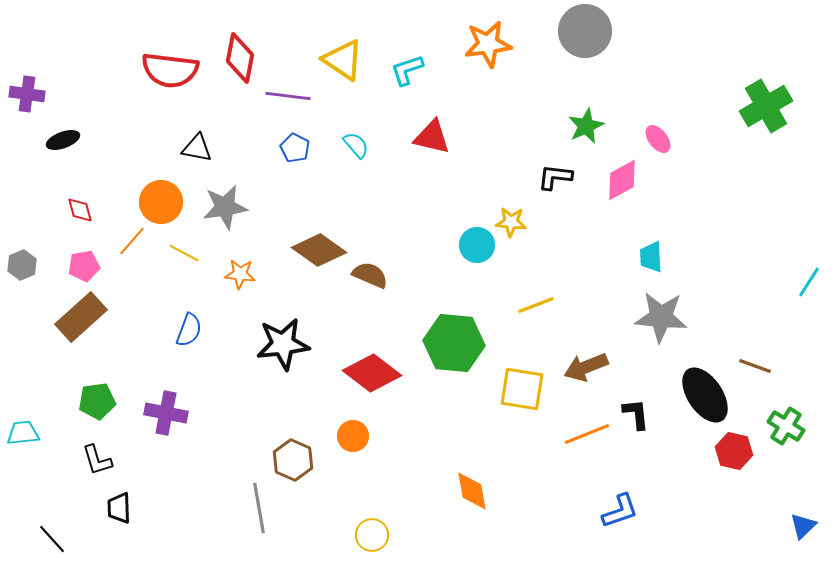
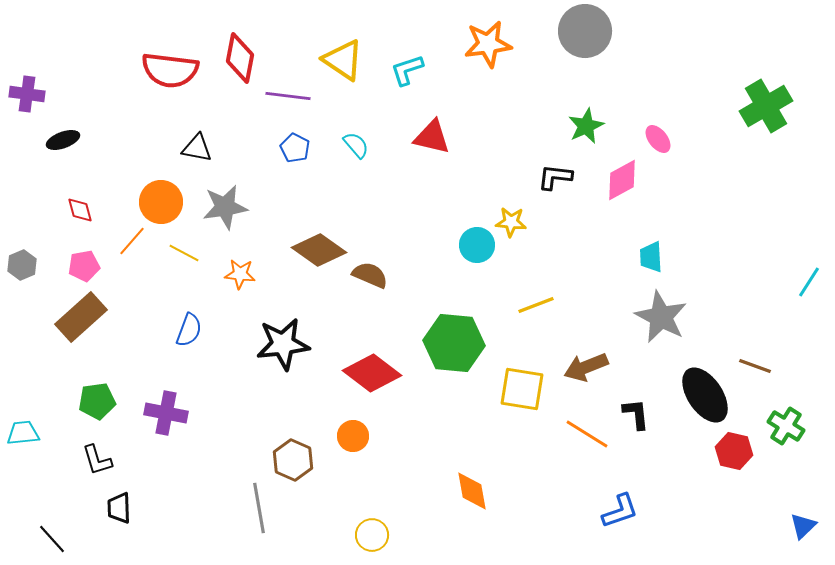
gray star at (661, 317): rotated 22 degrees clockwise
orange line at (587, 434): rotated 54 degrees clockwise
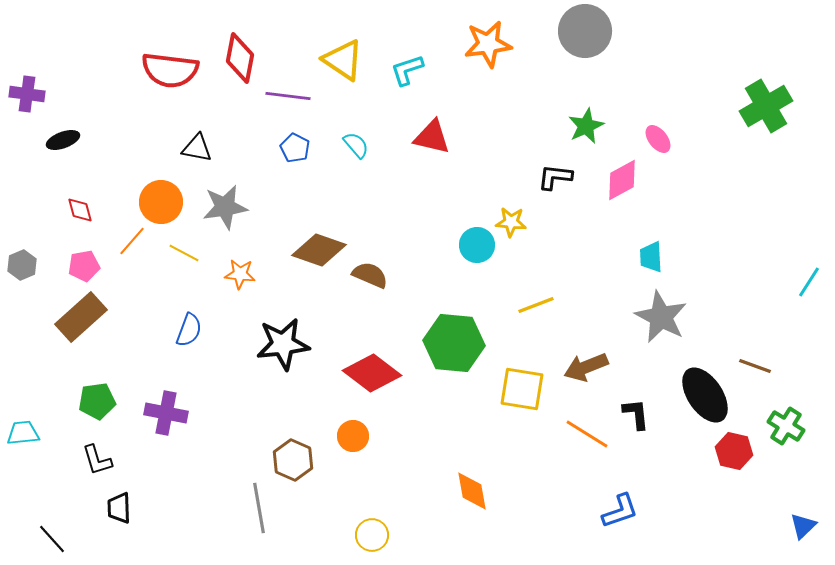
brown diamond at (319, 250): rotated 16 degrees counterclockwise
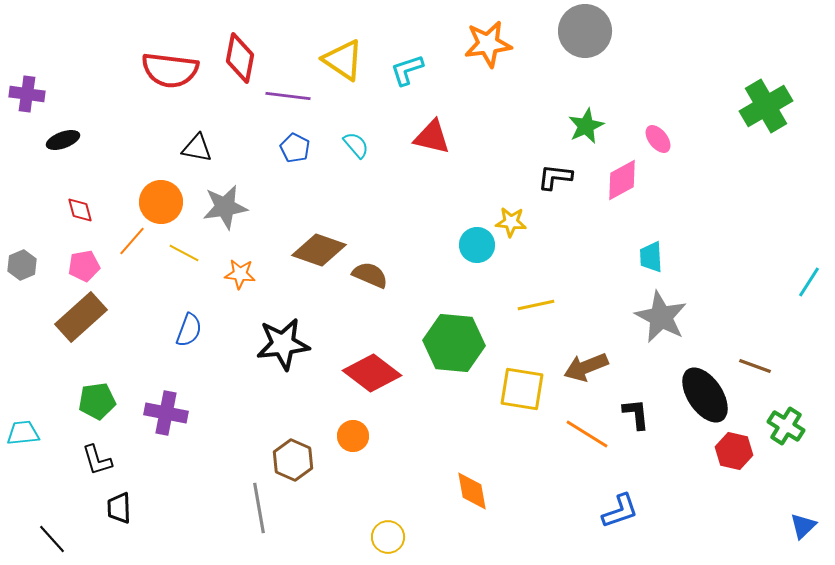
yellow line at (536, 305): rotated 9 degrees clockwise
yellow circle at (372, 535): moved 16 px right, 2 px down
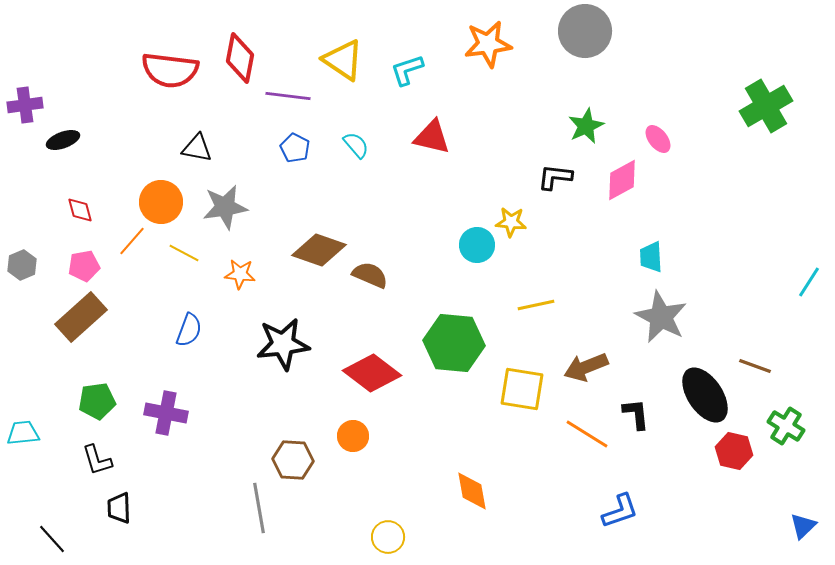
purple cross at (27, 94): moved 2 px left, 11 px down; rotated 16 degrees counterclockwise
brown hexagon at (293, 460): rotated 21 degrees counterclockwise
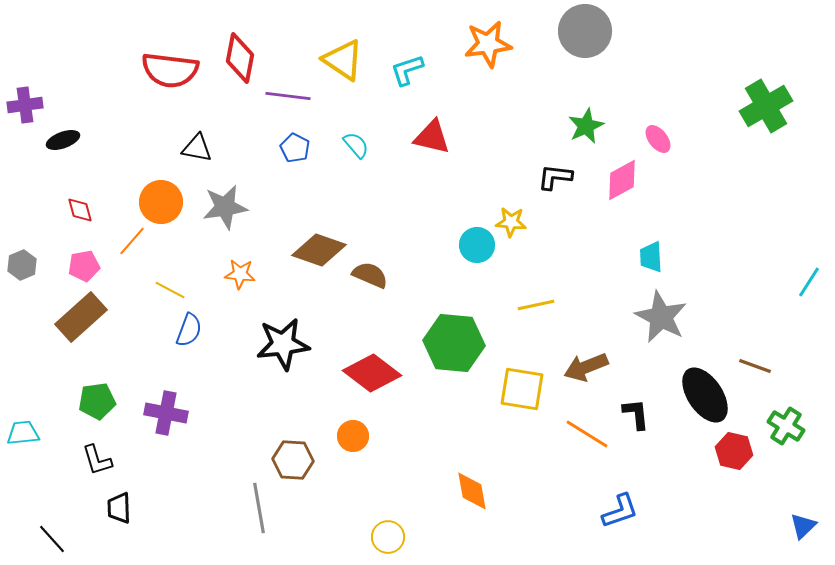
yellow line at (184, 253): moved 14 px left, 37 px down
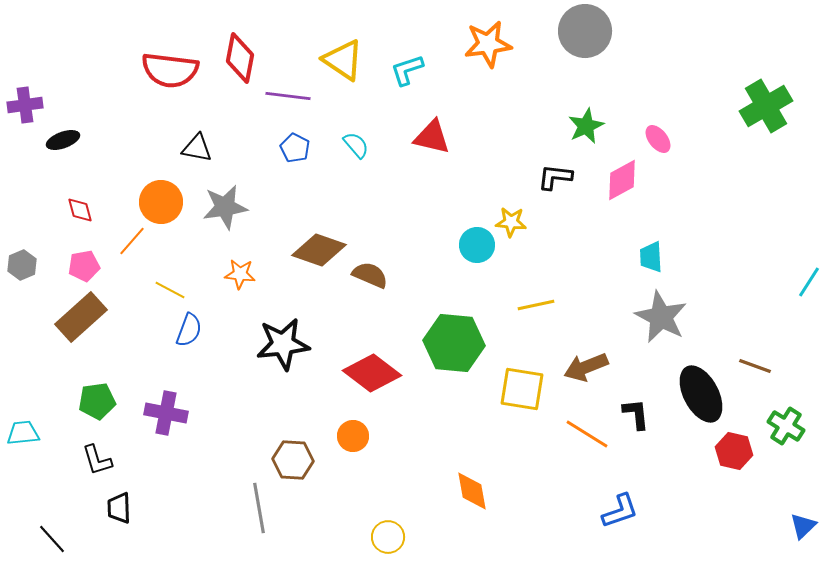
black ellipse at (705, 395): moved 4 px left, 1 px up; rotated 6 degrees clockwise
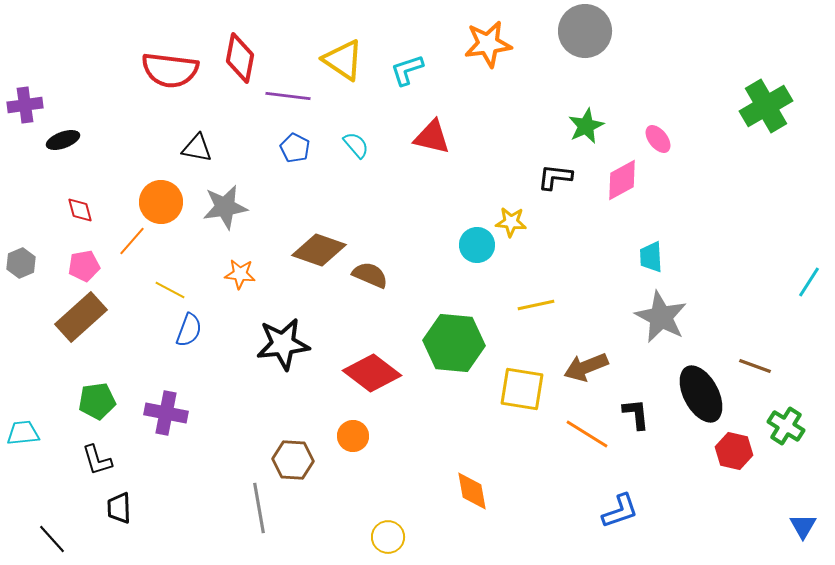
gray hexagon at (22, 265): moved 1 px left, 2 px up
blue triangle at (803, 526): rotated 16 degrees counterclockwise
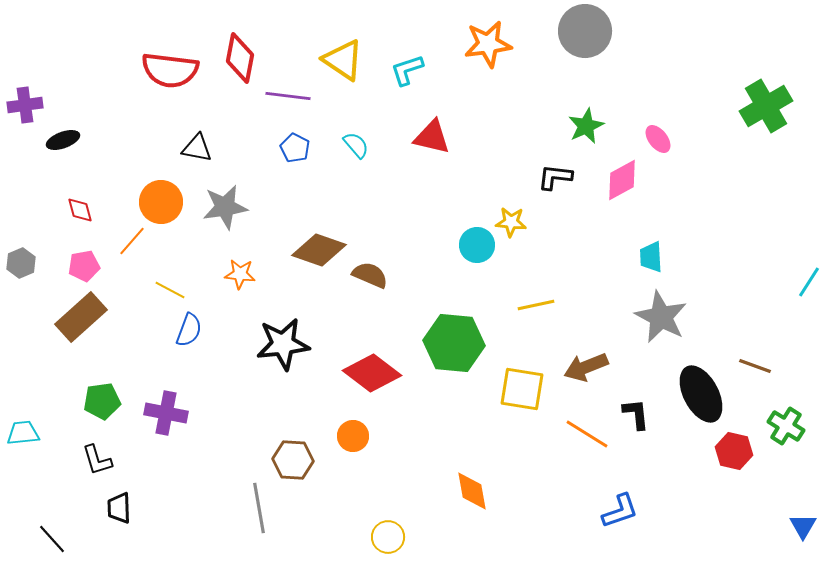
green pentagon at (97, 401): moved 5 px right
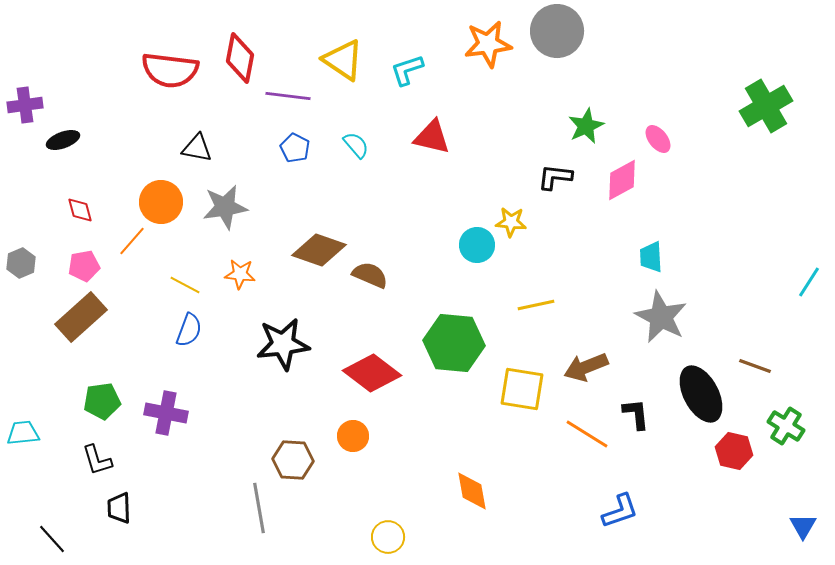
gray circle at (585, 31): moved 28 px left
yellow line at (170, 290): moved 15 px right, 5 px up
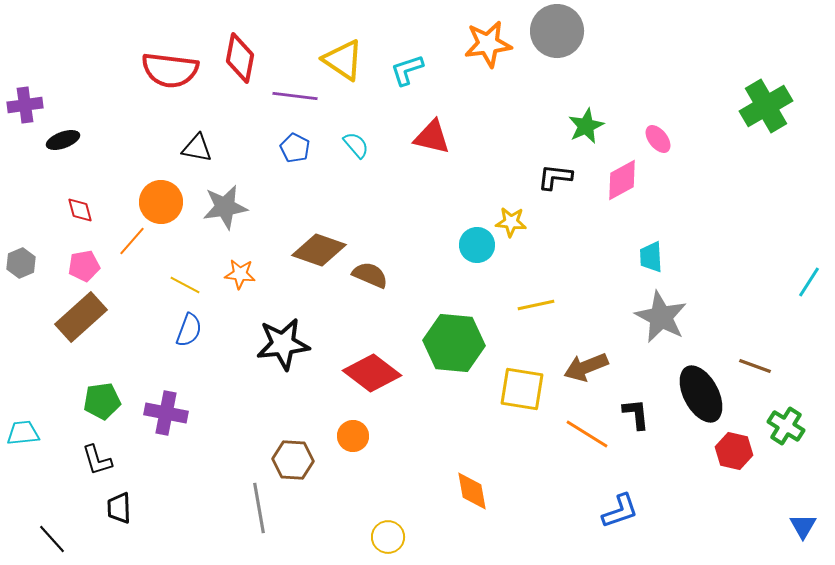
purple line at (288, 96): moved 7 px right
